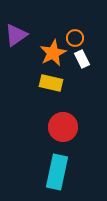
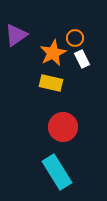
cyan rectangle: rotated 44 degrees counterclockwise
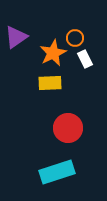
purple triangle: moved 2 px down
white rectangle: moved 3 px right
yellow rectangle: moved 1 px left; rotated 15 degrees counterclockwise
red circle: moved 5 px right, 1 px down
cyan rectangle: rotated 76 degrees counterclockwise
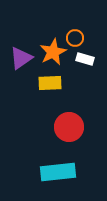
purple triangle: moved 5 px right, 21 px down
orange star: moved 1 px up
white rectangle: rotated 48 degrees counterclockwise
red circle: moved 1 px right, 1 px up
cyan rectangle: moved 1 px right; rotated 12 degrees clockwise
